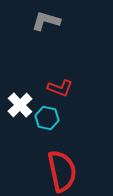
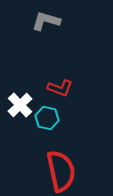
red semicircle: moved 1 px left
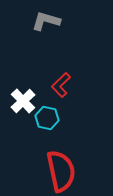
red L-shape: moved 1 px right, 3 px up; rotated 115 degrees clockwise
white cross: moved 3 px right, 4 px up
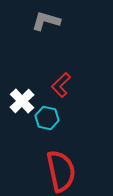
white cross: moved 1 px left
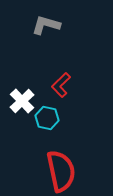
gray L-shape: moved 4 px down
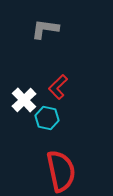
gray L-shape: moved 1 px left, 4 px down; rotated 8 degrees counterclockwise
red L-shape: moved 3 px left, 2 px down
white cross: moved 2 px right, 1 px up
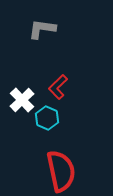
gray L-shape: moved 3 px left
white cross: moved 2 px left
cyan hexagon: rotated 10 degrees clockwise
